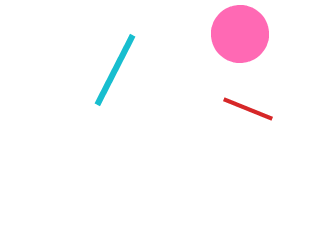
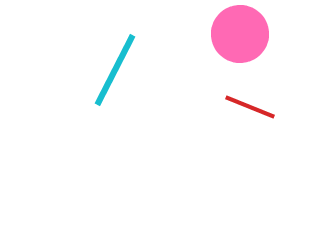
red line: moved 2 px right, 2 px up
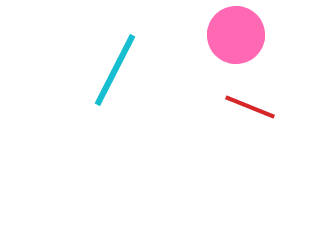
pink circle: moved 4 px left, 1 px down
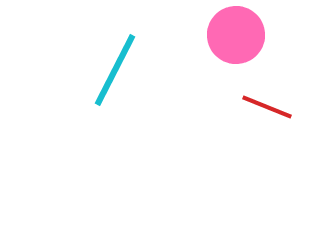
red line: moved 17 px right
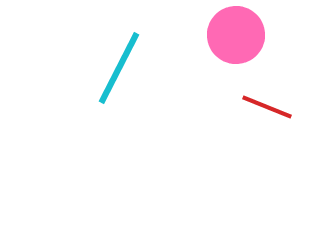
cyan line: moved 4 px right, 2 px up
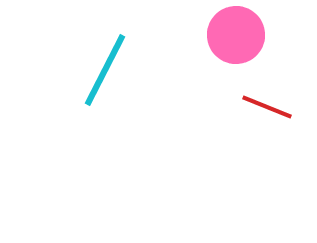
cyan line: moved 14 px left, 2 px down
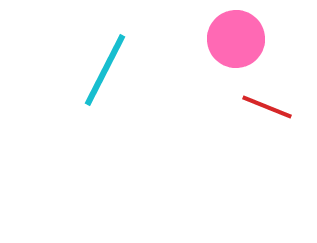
pink circle: moved 4 px down
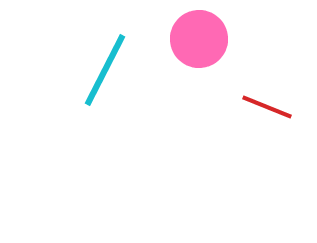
pink circle: moved 37 px left
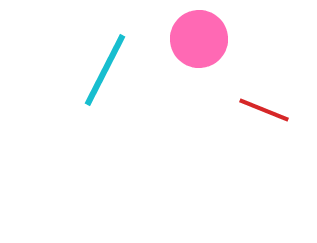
red line: moved 3 px left, 3 px down
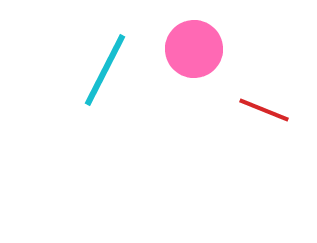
pink circle: moved 5 px left, 10 px down
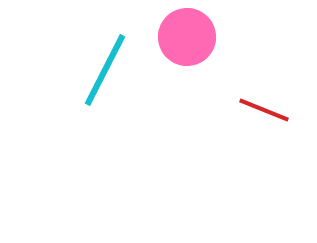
pink circle: moved 7 px left, 12 px up
